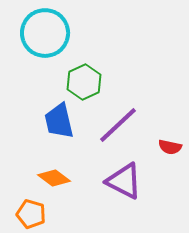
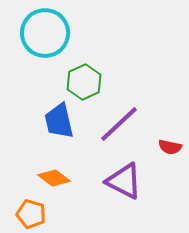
purple line: moved 1 px right, 1 px up
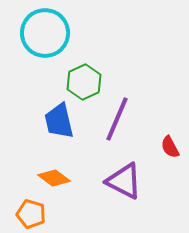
purple line: moved 2 px left, 5 px up; rotated 24 degrees counterclockwise
red semicircle: rotated 50 degrees clockwise
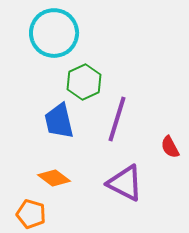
cyan circle: moved 9 px right
purple line: rotated 6 degrees counterclockwise
purple triangle: moved 1 px right, 2 px down
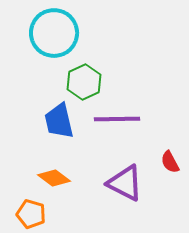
purple line: rotated 72 degrees clockwise
red semicircle: moved 15 px down
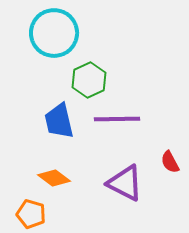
green hexagon: moved 5 px right, 2 px up
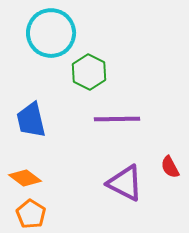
cyan circle: moved 3 px left
green hexagon: moved 8 px up; rotated 8 degrees counterclockwise
blue trapezoid: moved 28 px left, 1 px up
red semicircle: moved 5 px down
orange diamond: moved 29 px left
orange pentagon: rotated 16 degrees clockwise
